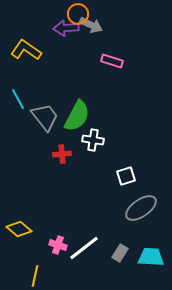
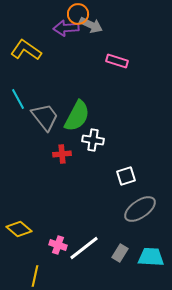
pink rectangle: moved 5 px right
gray ellipse: moved 1 px left, 1 px down
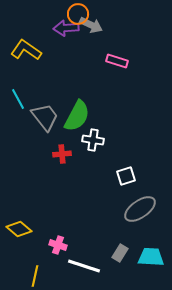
white line: moved 18 px down; rotated 56 degrees clockwise
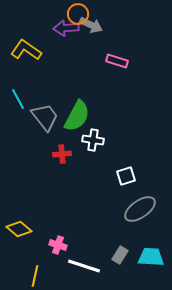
gray rectangle: moved 2 px down
